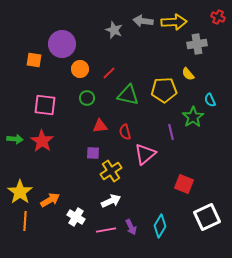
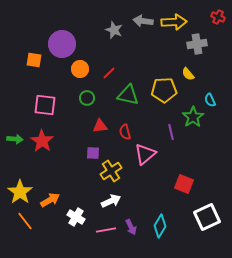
orange line: rotated 42 degrees counterclockwise
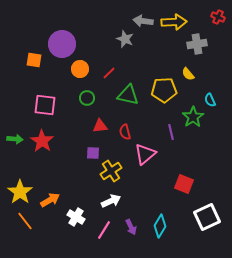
gray star: moved 11 px right, 9 px down
pink line: moved 2 px left; rotated 48 degrees counterclockwise
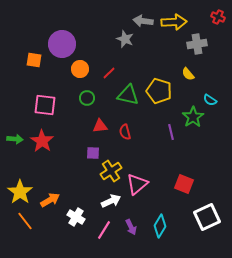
yellow pentagon: moved 5 px left, 1 px down; rotated 20 degrees clockwise
cyan semicircle: rotated 32 degrees counterclockwise
pink triangle: moved 8 px left, 30 px down
